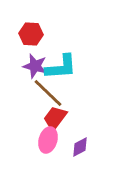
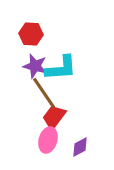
cyan L-shape: moved 1 px down
brown line: moved 4 px left; rotated 12 degrees clockwise
red trapezoid: moved 1 px left, 1 px up
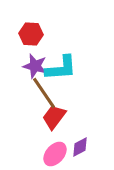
pink ellipse: moved 7 px right, 14 px down; rotated 25 degrees clockwise
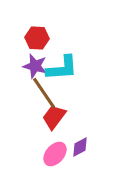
red hexagon: moved 6 px right, 4 px down
cyan L-shape: moved 1 px right
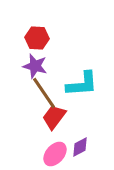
cyan L-shape: moved 20 px right, 16 px down
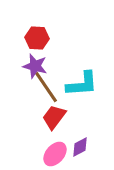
brown line: moved 2 px right, 6 px up
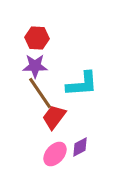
purple star: rotated 15 degrees counterclockwise
brown line: moved 6 px left, 6 px down
